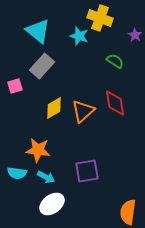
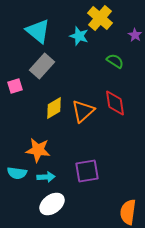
yellow cross: rotated 20 degrees clockwise
cyan arrow: rotated 30 degrees counterclockwise
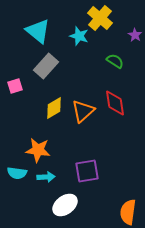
gray rectangle: moved 4 px right
white ellipse: moved 13 px right, 1 px down
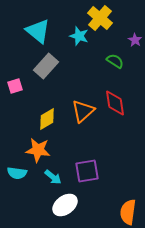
purple star: moved 5 px down
yellow diamond: moved 7 px left, 11 px down
cyan arrow: moved 7 px right; rotated 42 degrees clockwise
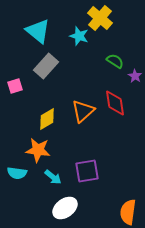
purple star: moved 36 px down
white ellipse: moved 3 px down
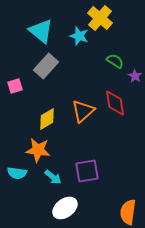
cyan triangle: moved 3 px right
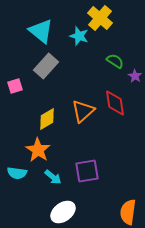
orange star: rotated 25 degrees clockwise
white ellipse: moved 2 px left, 4 px down
